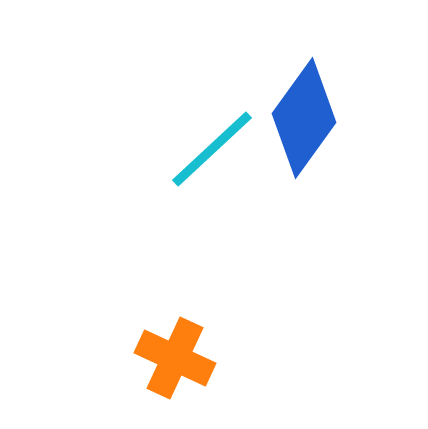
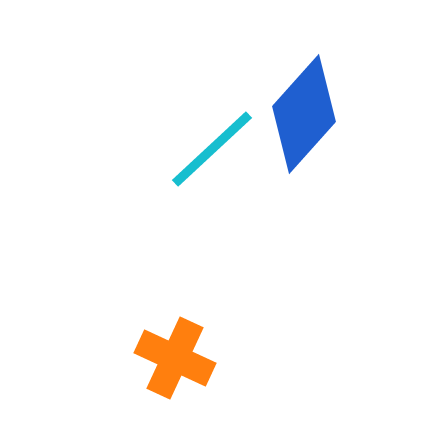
blue diamond: moved 4 px up; rotated 6 degrees clockwise
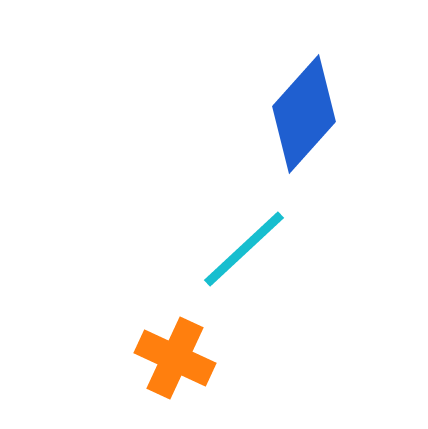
cyan line: moved 32 px right, 100 px down
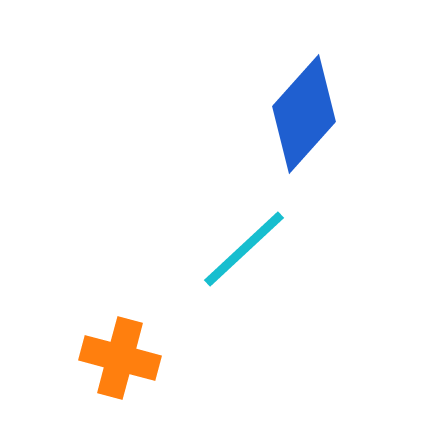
orange cross: moved 55 px left; rotated 10 degrees counterclockwise
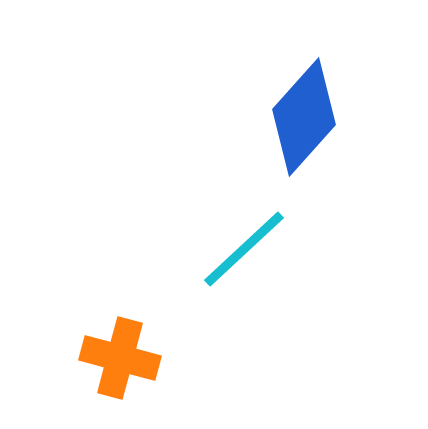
blue diamond: moved 3 px down
